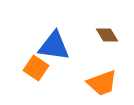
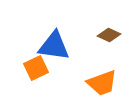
brown diamond: moved 2 px right; rotated 35 degrees counterclockwise
orange square: rotated 30 degrees clockwise
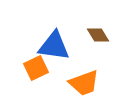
brown diamond: moved 11 px left; rotated 35 degrees clockwise
orange trapezoid: moved 18 px left
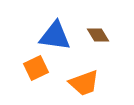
blue triangle: moved 1 px right, 10 px up
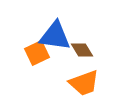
brown diamond: moved 16 px left, 15 px down
orange square: moved 1 px right, 15 px up
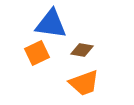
blue triangle: moved 4 px left, 12 px up
brown diamond: rotated 50 degrees counterclockwise
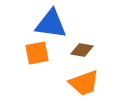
orange square: rotated 15 degrees clockwise
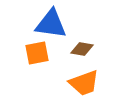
brown diamond: moved 1 px up
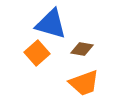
blue triangle: rotated 8 degrees clockwise
orange square: rotated 30 degrees counterclockwise
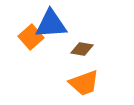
blue triangle: rotated 20 degrees counterclockwise
orange square: moved 6 px left, 16 px up
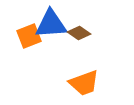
orange square: moved 2 px left, 1 px up; rotated 20 degrees clockwise
brown diamond: moved 3 px left, 16 px up; rotated 25 degrees clockwise
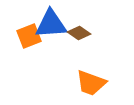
orange trapezoid: moved 7 px right; rotated 40 degrees clockwise
